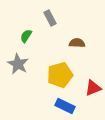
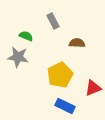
gray rectangle: moved 3 px right, 3 px down
green semicircle: rotated 80 degrees clockwise
gray star: moved 7 px up; rotated 20 degrees counterclockwise
yellow pentagon: rotated 10 degrees counterclockwise
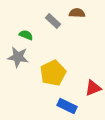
gray rectangle: rotated 21 degrees counterclockwise
green semicircle: moved 1 px up
brown semicircle: moved 30 px up
yellow pentagon: moved 7 px left, 2 px up
blue rectangle: moved 2 px right
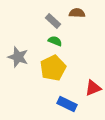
green semicircle: moved 29 px right, 6 px down
gray star: rotated 10 degrees clockwise
yellow pentagon: moved 5 px up
blue rectangle: moved 2 px up
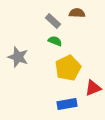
yellow pentagon: moved 15 px right
blue rectangle: rotated 36 degrees counterclockwise
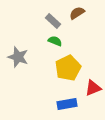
brown semicircle: rotated 35 degrees counterclockwise
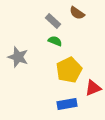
brown semicircle: rotated 112 degrees counterclockwise
yellow pentagon: moved 1 px right, 2 px down
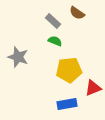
yellow pentagon: rotated 20 degrees clockwise
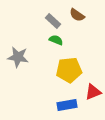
brown semicircle: moved 2 px down
green semicircle: moved 1 px right, 1 px up
gray star: rotated 10 degrees counterclockwise
red triangle: moved 4 px down
blue rectangle: moved 1 px down
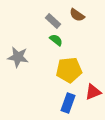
green semicircle: rotated 16 degrees clockwise
blue rectangle: moved 1 px right, 2 px up; rotated 60 degrees counterclockwise
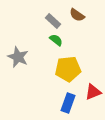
gray star: rotated 15 degrees clockwise
yellow pentagon: moved 1 px left, 1 px up
